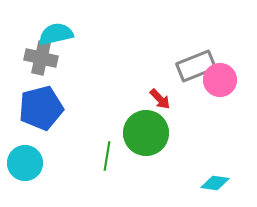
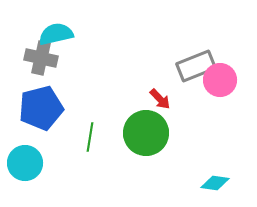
green line: moved 17 px left, 19 px up
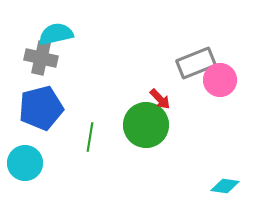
gray rectangle: moved 3 px up
green circle: moved 8 px up
cyan diamond: moved 10 px right, 3 px down
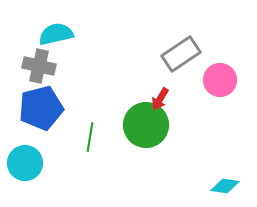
gray cross: moved 2 px left, 8 px down
gray rectangle: moved 15 px left, 9 px up; rotated 12 degrees counterclockwise
red arrow: rotated 75 degrees clockwise
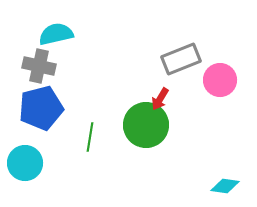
gray rectangle: moved 5 px down; rotated 12 degrees clockwise
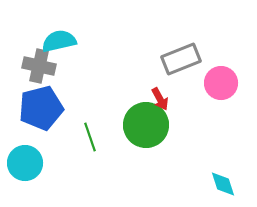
cyan semicircle: moved 3 px right, 7 px down
pink circle: moved 1 px right, 3 px down
red arrow: rotated 60 degrees counterclockwise
green line: rotated 28 degrees counterclockwise
cyan diamond: moved 2 px left, 2 px up; rotated 64 degrees clockwise
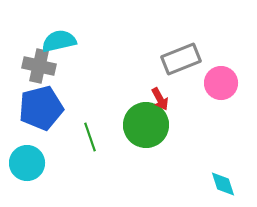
cyan circle: moved 2 px right
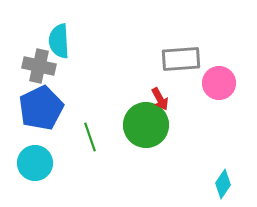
cyan semicircle: rotated 80 degrees counterclockwise
gray rectangle: rotated 18 degrees clockwise
pink circle: moved 2 px left
blue pentagon: rotated 12 degrees counterclockwise
cyan circle: moved 8 px right
cyan diamond: rotated 52 degrees clockwise
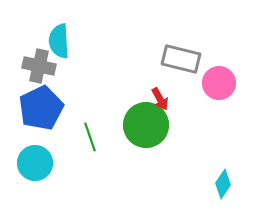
gray rectangle: rotated 18 degrees clockwise
